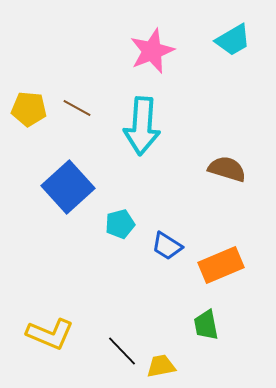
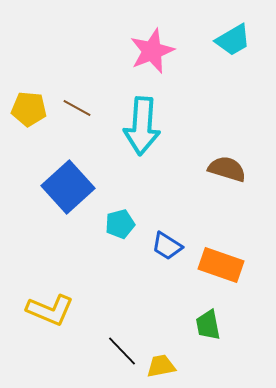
orange rectangle: rotated 42 degrees clockwise
green trapezoid: moved 2 px right
yellow L-shape: moved 24 px up
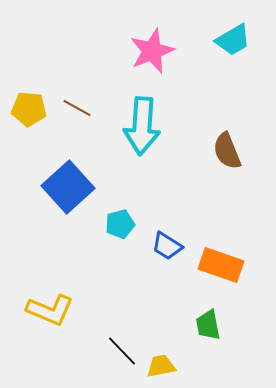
brown semicircle: moved 18 px up; rotated 129 degrees counterclockwise
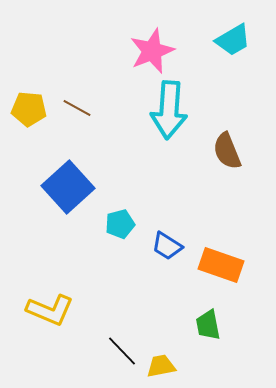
cyan arrow: moved 27 px right, 16 px up
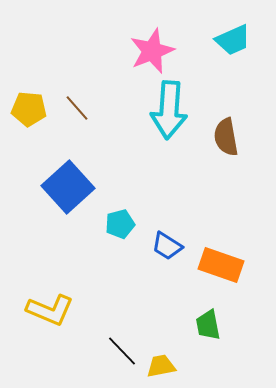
cyan trapezoid: rotated 6 degrees clockwise
brown line: rotated 20 degrees clockwise
brown semicircle: moved 1 px left, 14 px up; rotated 12 degrees clockwise
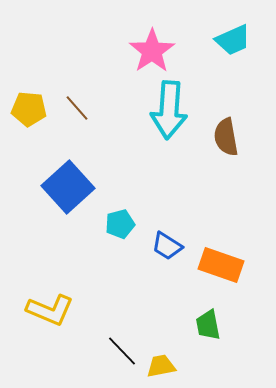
pink star: rotated 12 degrees counterclockwise
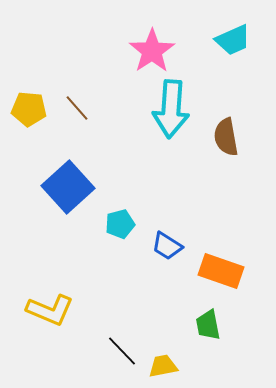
cyan arrow: moved 2 px right, 1 px up
orange rectangle: moved 6 px down
yellow trapezoid: moved 2 px right
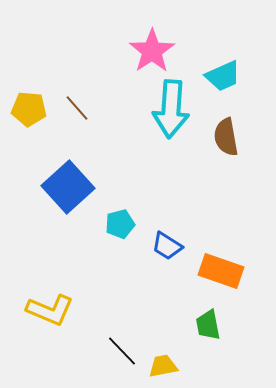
cyan trapezoid: moved 10 px left, 36 px down
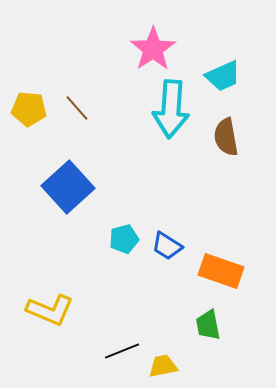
pink star: moved 1 px right, 2 px up
cyan pentagon: moved 4 px right, 15 px down
black line: rotated 68 degrees counterclockwise
